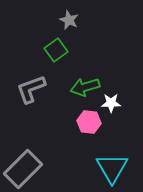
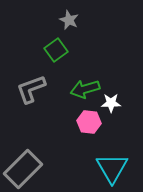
green arrow: moved 2 px down
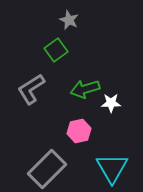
gray L-shape: rotated 12 degrees counterclockwise
pink hexagon: moved 10 px left, 9 px down; rotated 20 degrees counterclockwise
gray rectangle: moved 24 px right
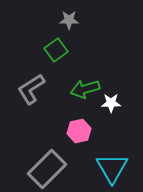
gray star: rotated 24 degrees counterclockwise
